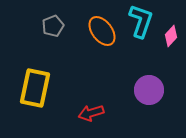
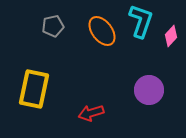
gray pentagon: rotated 10 degrees clockwise
yellow rectangle: moved 1 px left, 1 px down
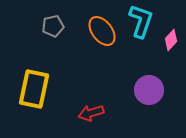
pink diamond: moved 4 px down
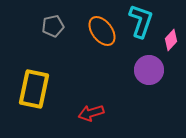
purple circle: moved 20 px up
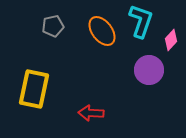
red arrow: rotated 20 degrees clockwise
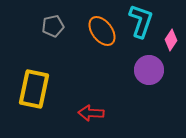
pink diamond: rotated 10 degrees counterclockwise
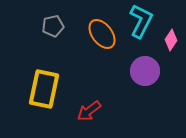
cyan L-shape: rotated 8 degrees clockwise
orange ellipse: moved 3 px down
purple circle: moved 4 px left, 1 px down
yellow rectangle: moved 10 px right
red arrow: moved 2 px left, 2 px up; rotated 40 degrees counterclockwise
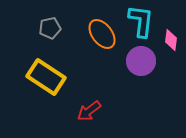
cyan L-shape: rotated 20 degrees counterclockwise
gray pentagon: moved 3 px left, 2 px down
pink diamond: rotated 25 degrees counterclockwise
purple circle: moved 4 px left, 10 px up
yellow rectangle: moved 2 px right, 12 px up; rotated 69 degrees counterclockwise
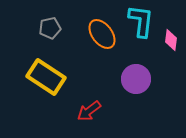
purple circle: moved 5 px left, 18 px down
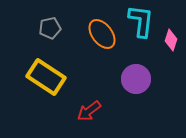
pink diamond: rotated 10 degrees clockwise
